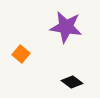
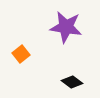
orange square: rotated 12 degrees clockwise
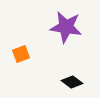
orange square: rotated 18 degrees clockwise
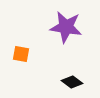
orange square: rotated 30 degrees clockwise
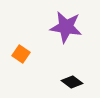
orange square: rotated 24 degrees clockwise
